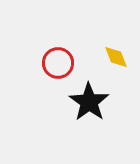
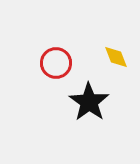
red circle: moved 2 px left
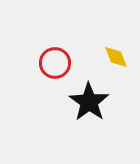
red circle: moved 1 px left
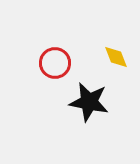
black star: rotated 24 degrees counterclockwise
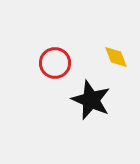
black star: moved 2 px right, 2 px up; rotated 12 degrees clockwise
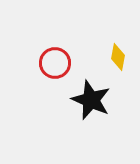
yellow diamond: moved 2 px right; rotated 32 degrees clockwise
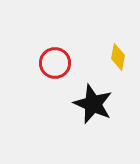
black star: moved 2 px right, 4 px down
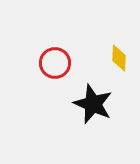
yellow diamond: moved 1 px right, 1 px down; rotated 8 degrees counterclockwise
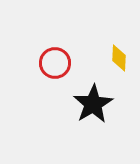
black star: rotated 18 degrees clockwise
